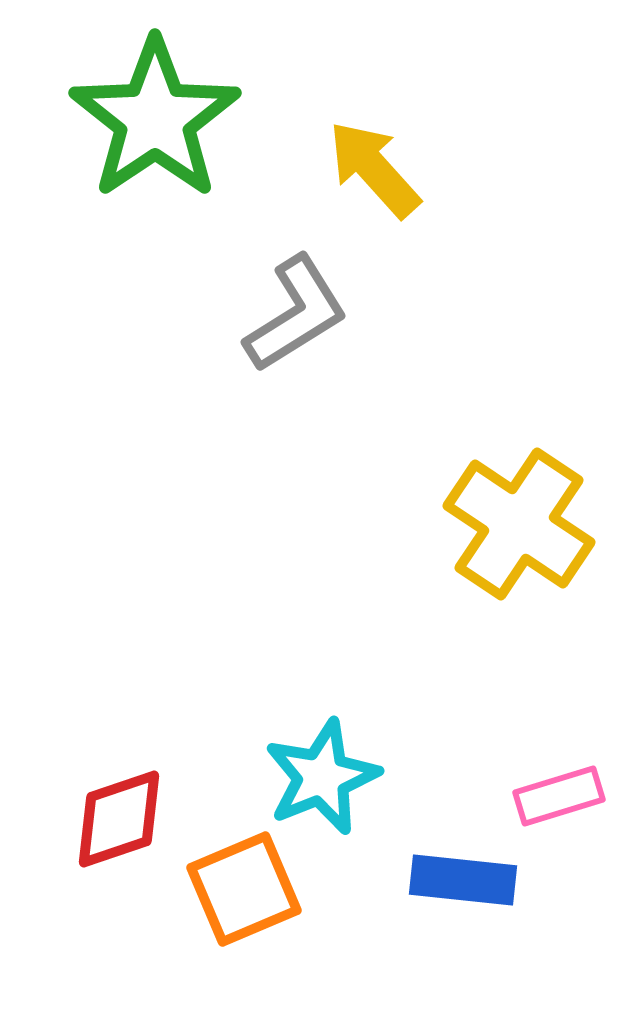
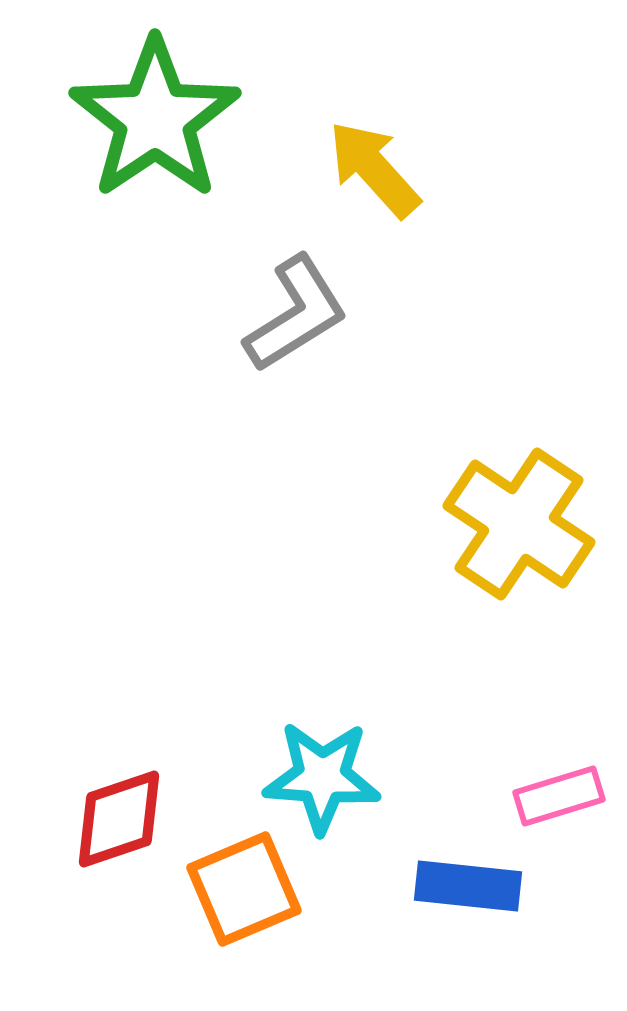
cyan star: rotated 26 degrees clockwise
blue rectangle: moved 5 px right, 6 px down
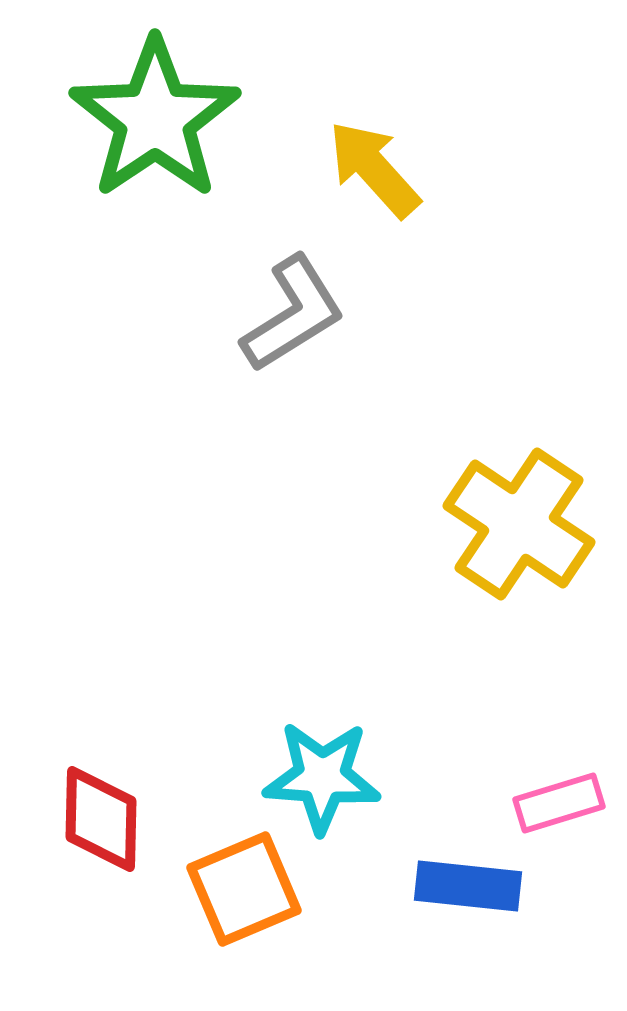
gray L-shape: moved 3 px left
pink rectangle: moved 7 px down
red diamond: moved 18 px left; rotated 70 degrees counterclockwise
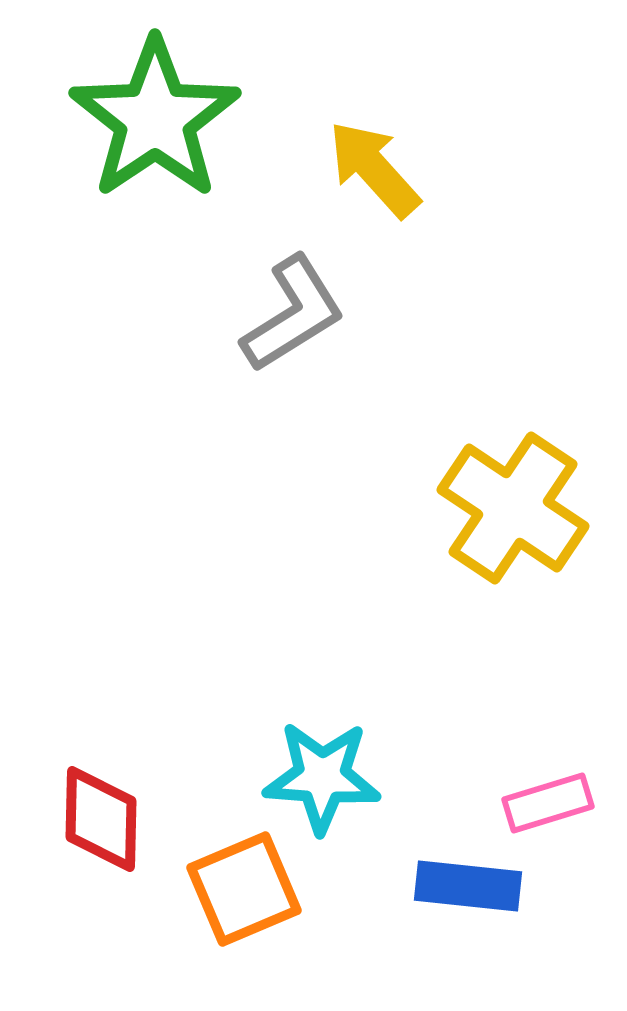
yellow cross: moved 6 px left, 16 px up
pink rectangle: moved 11 px left
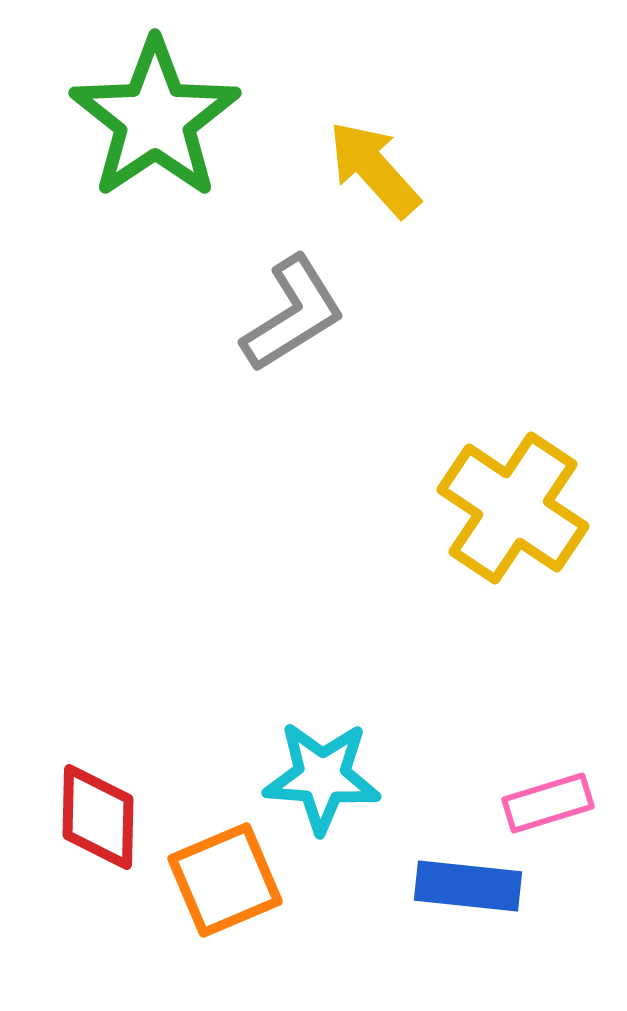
red diamond: moved 3 px left, 2 px up
orange square: moved 19 px left, 9 px up
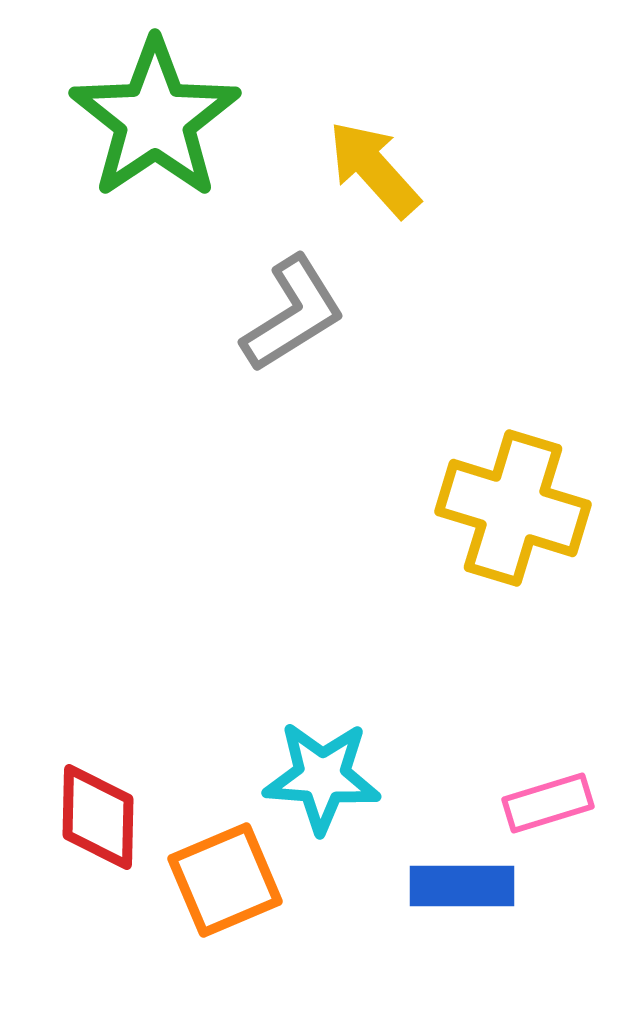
yellow cross: rotated 17 degrees counterclockwise
blue rectangle: moved 6 px left; rotated 6 degrees counterclockwise
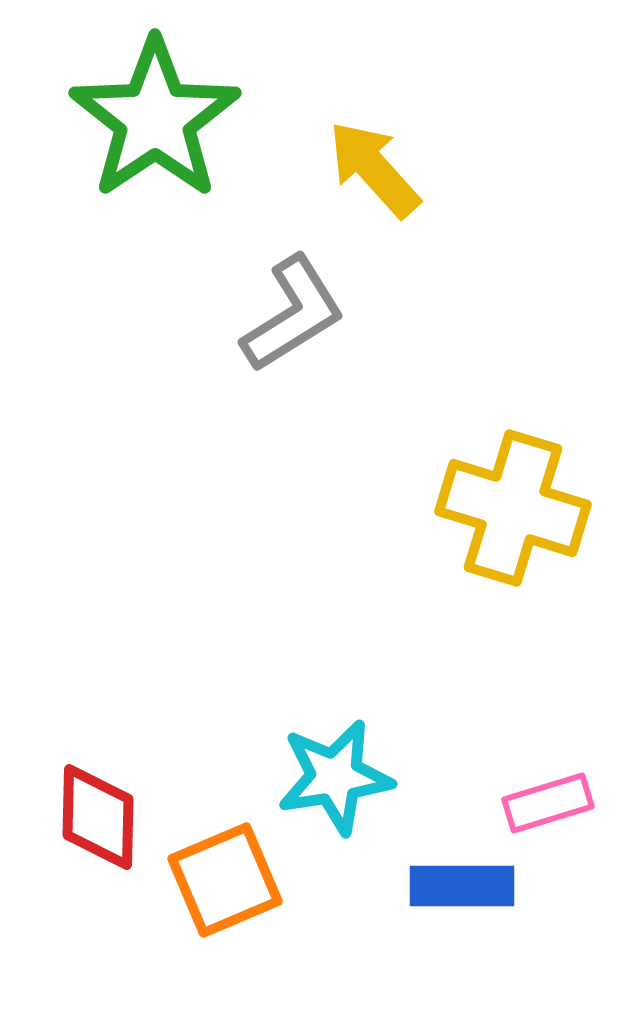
cyan star: moved 13 px right; rotated 13 degrees counterclockwise
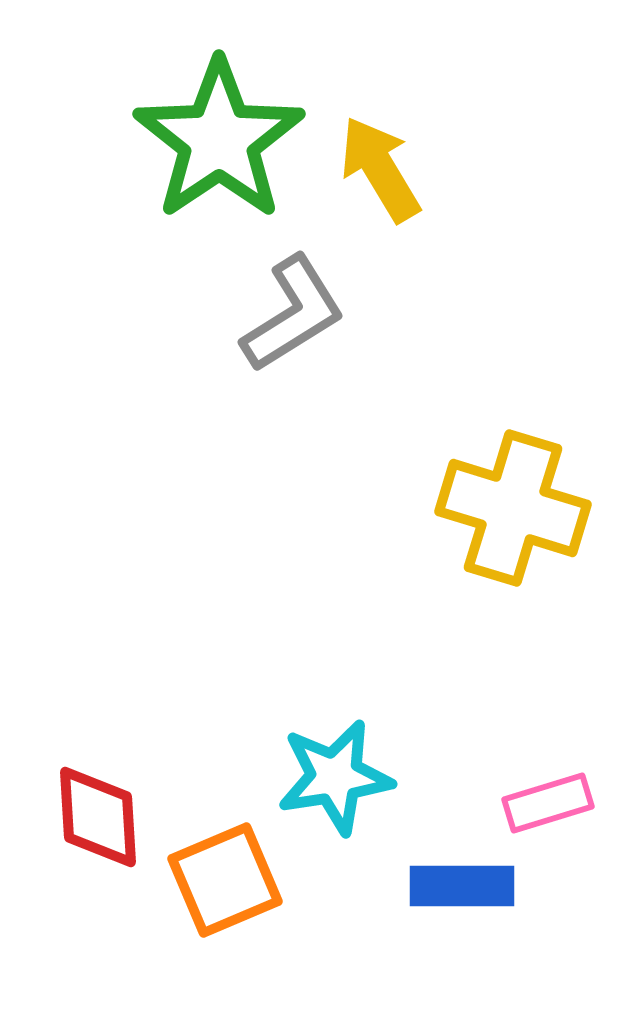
green star: moved 64 px right, 21 px down
yellow arrow: moved 6 px right; rotated 11 degrees clockwise
red diamond: rotated 5 degrees counterclockwise
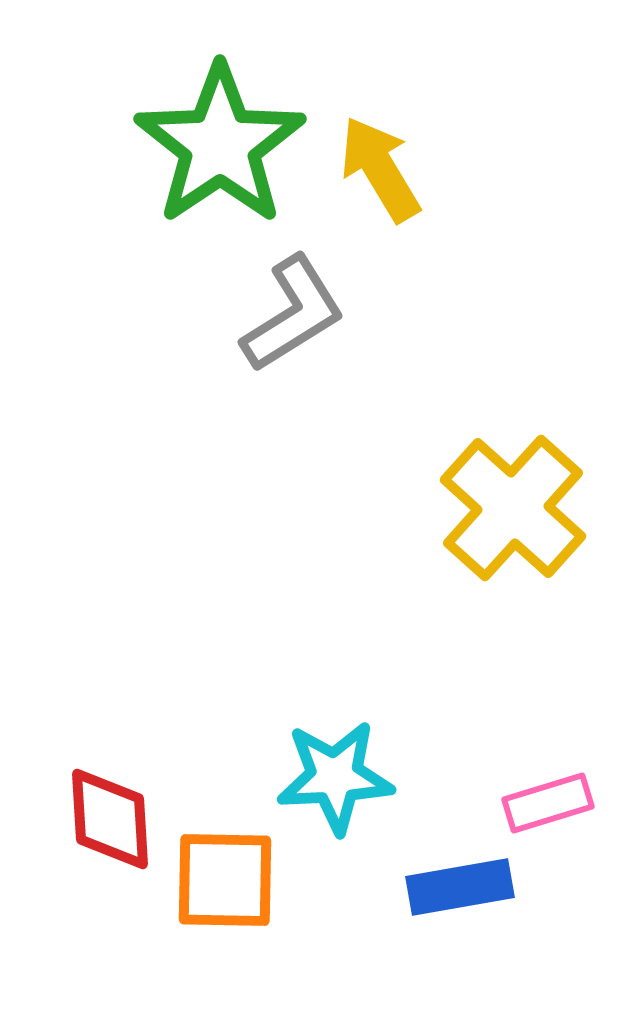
green star: moved 1 px right, 5 px down
yellow cross: rotated 25 degrees clockwise
cyan star: rotated 6 degrees clockwise
red diamond: moved 12 px right, 2 px down
orange square: rotated 24 degrees clockwise
blue rectangle: moved 2 px left, 1 px down; rotated 10 degrees counterclockwise
